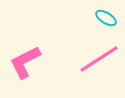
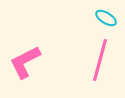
pink line: moved 1 px right, 1 px down; rotated 42 degrees counterclockwise
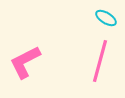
pink line: moved 1 px down
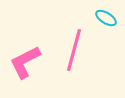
pink line: moved 26 px left, 11 px up
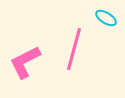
pink line: moved 1 px up
